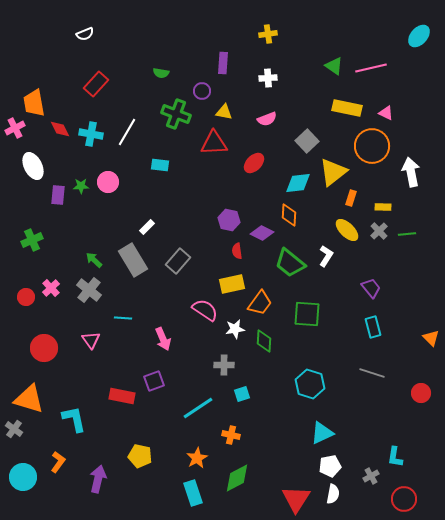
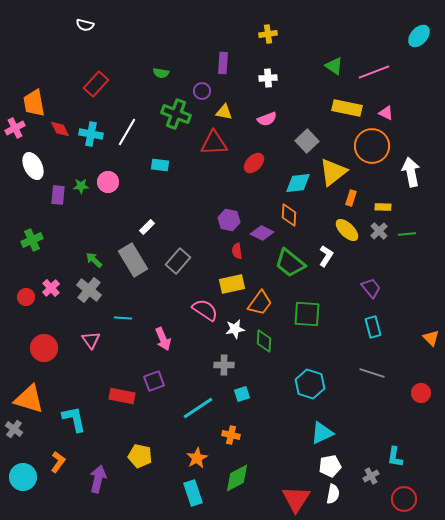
white semicircle at (85, 34): moved 9 px up; rotated 36 degrees clockwise
pink line at (371, 68): moved 3 px right, 4 px down; rotated 8 degrees counterclockwise
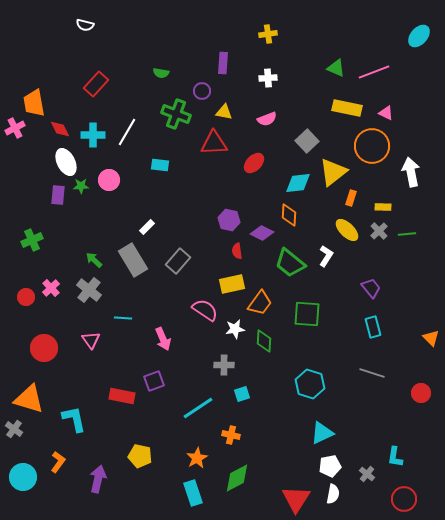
green triangle at (334, 66): moved 2 px right, 2 px down; rotated 12 degrees counterclockwise
cyan cross at (91, 134): moved 2 px right, 1 px down; rotated 10 degrees counterclockwise
white ellipse at (33, 166): moved 33 px right, 4 px up
pink circle at (108, 182): moved 1 px right, 2 px up
gray cross at (371, 476): moved 4 px left, 2 px up; rotated 21 degrees counterclockwise
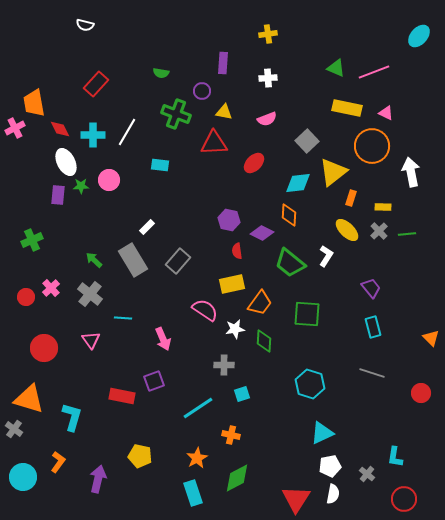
gray cross at (89, 290): moved 1 px right, 4 px down
cyan L-shape at (74, 419): moved 2 px left, 2 px up; rotated 28 degrees clockwise
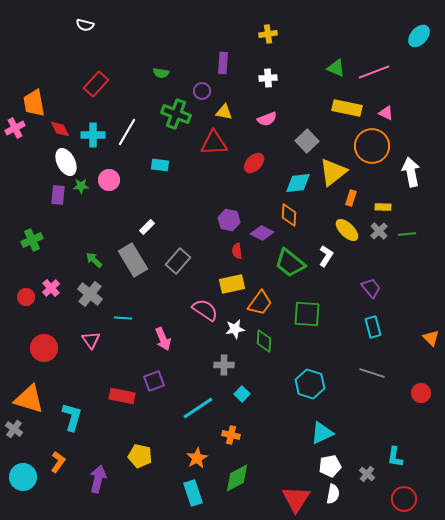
cyan square at (242, 394): rotated 28 degrees counterclockwise
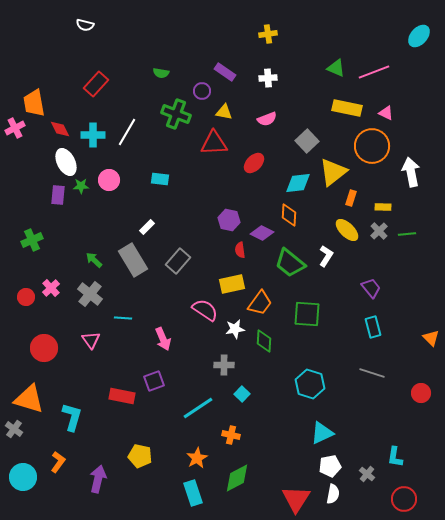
purple rectangle at (223, 63): moved 2 px right, 9 px down; rotated 60 degrees counterclockwise
cyan rectangle at (160, 165): moved 14 px down
red semicircle at (237, 251): moved 3 px right, 1 px up
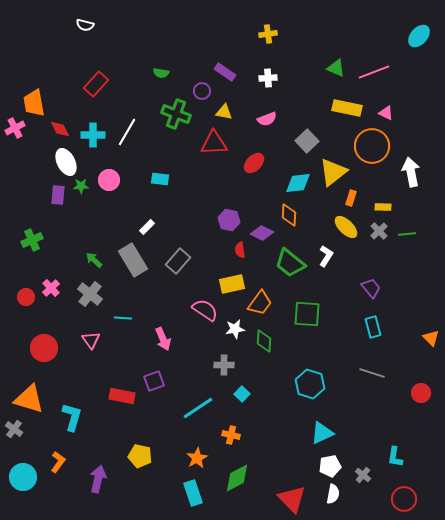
yellow ellipse at (347, 230): moved 1 px left, 3 px up
gray cross at (367, 474): moved 4 px left, 1 px down
red triangle at (296, 499): moved 4 px left; rotated 16 degrees counterclockwise
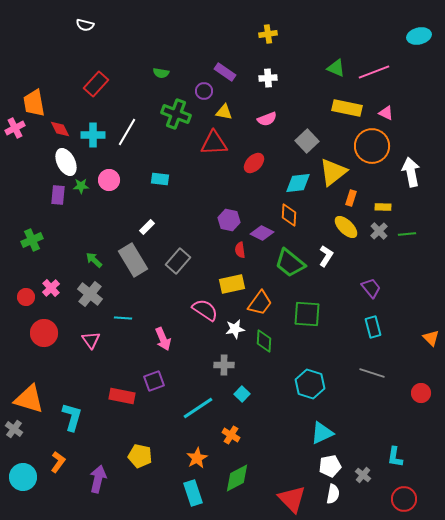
cyan ellipse at (419, 36): rotated 35 degrees clockwise
purple circle at (202, 91): moved 2 px right
red circle at (44, 348): moved 15 px up
orange cross at (231, 435): rotated 18 degrees clockwise
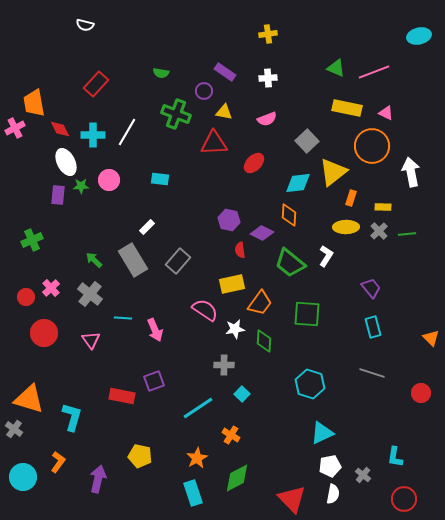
yellow ellipse at (346, 227): rotated 45 degrees counterclockwise
pink arrow at (163, 339): moved 8 px left, 9 px up
